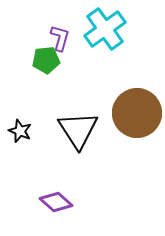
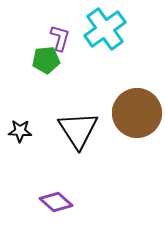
black star: rotated 20 degrees counterclockwise
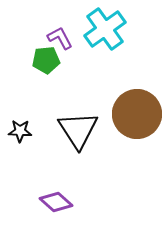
purple L-shape: rotated 44 degrees counterclockwise
brown circle: moved 1 px down
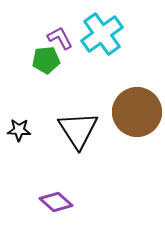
cyan cross: moved 3 px left, 5 px down
brown circle: moved 2 px up
black star: moved 1 px left, 1 px up
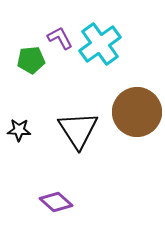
cyan cross: moved 2 px left, 10 px down
green pentagon: moved 15 px left
